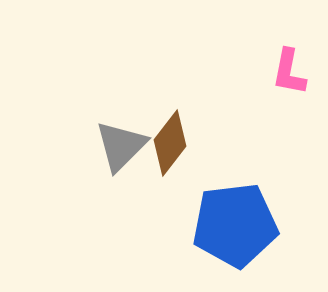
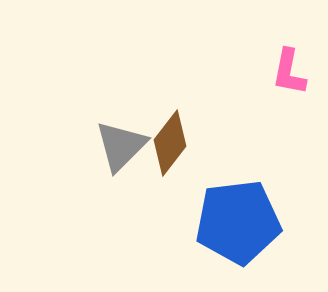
blue pentagon: moved 3 px right, 3 px up
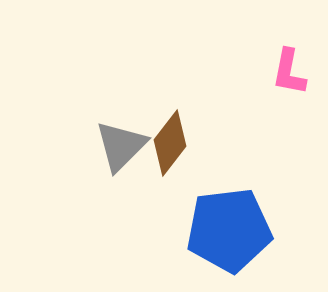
blue pentagon: moved 9 px left, 8 px down
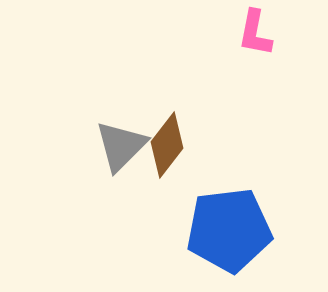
pink L-shape: moved 34 px left, 39 px up
brown diamond: moved 3 px left, 2 px down
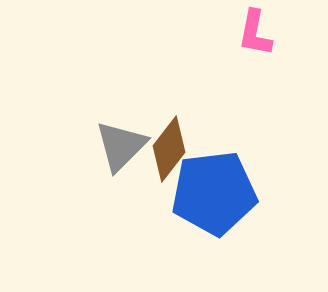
brown diamond: moved 2 px right, 4 px down
blue pentagon: moved 15 px left, 37 px up
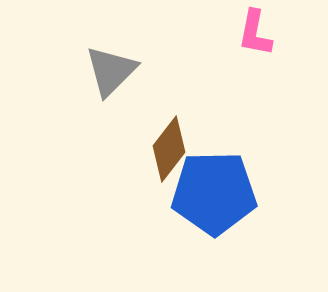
gray triangle: moved 10 px left, 75 px up
blue pentagon: rotated 6 degrees clockwise
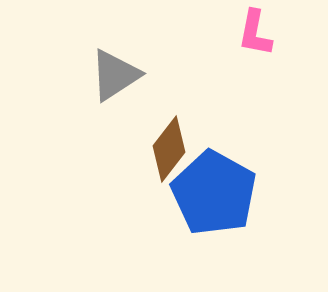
gray triangle: moved 4 px right, 4 px down; rotated 12 degrees clockwise
blue pentagon: rotated 30 degrees clockwise
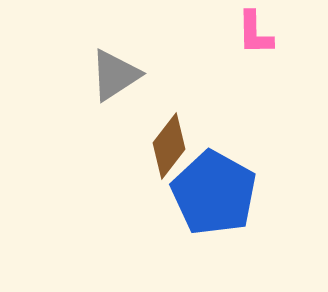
pink L-shape: rotated 12 degrees counterclockwise
brown diamond: moved 3 px up
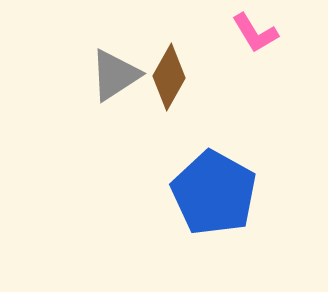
pink L-shape: rotated 30 degrees counterclockwise
brown diamond: moved 69 px up; rotated 8 degrees counterclockwise
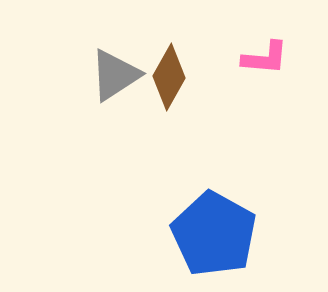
pink L-shape: moved 10 px right, 25 px down; rotated 54 degrees counterclockwise
blue pentagon: moved 41 px down
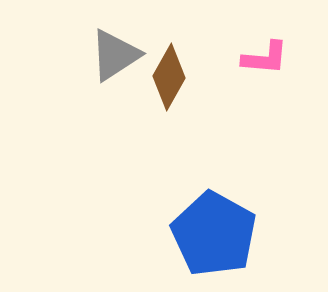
gray triangle: moved 20 px up
